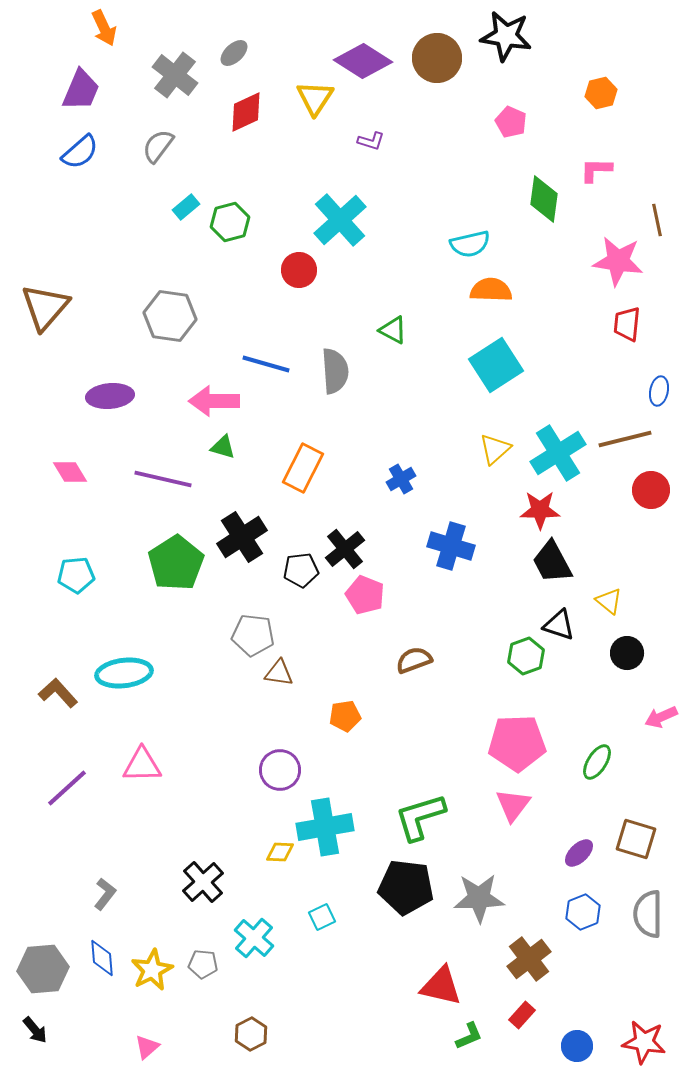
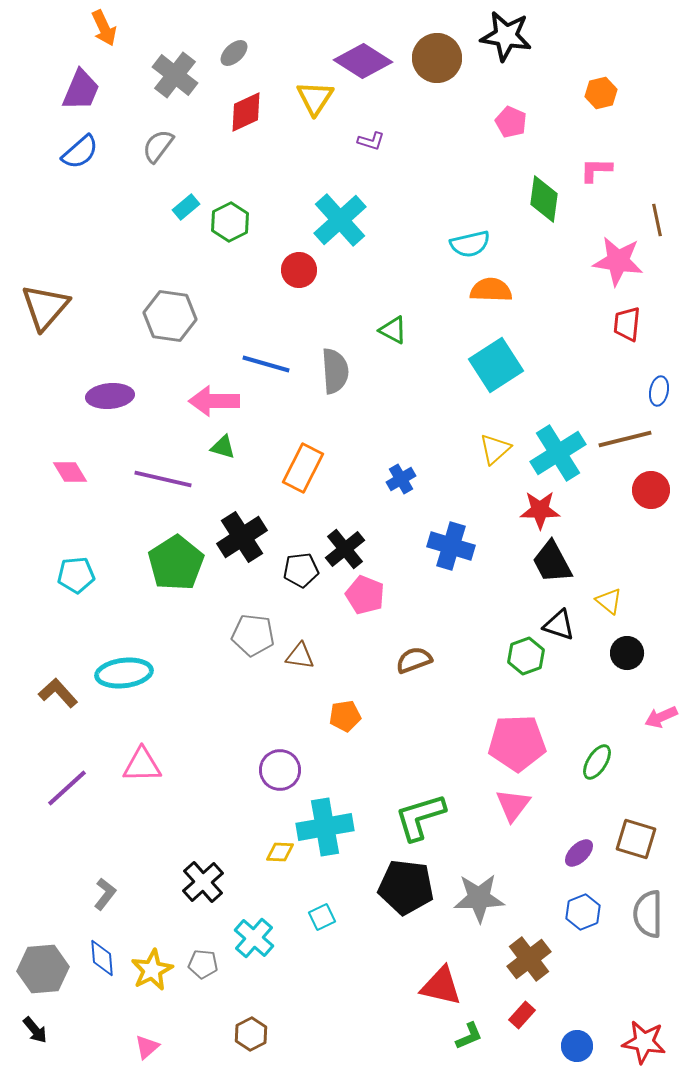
green hexagon at (230, 222): rotated 12 degrees counterclockwise
brown triangle at (279, 673): moved 21 px right, 17 px up
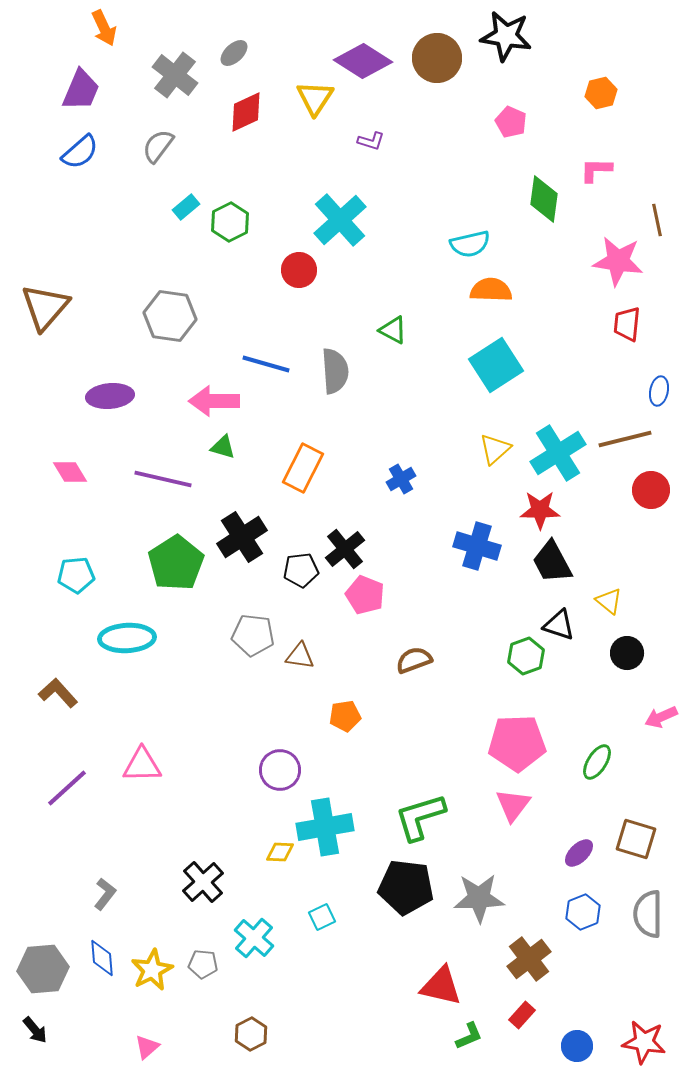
blue cross at (451, 546): moved 26 px right
cyan ellipse at (124, 673): moved 3 px right, 35 px up; rotated 4 degrees clockwise
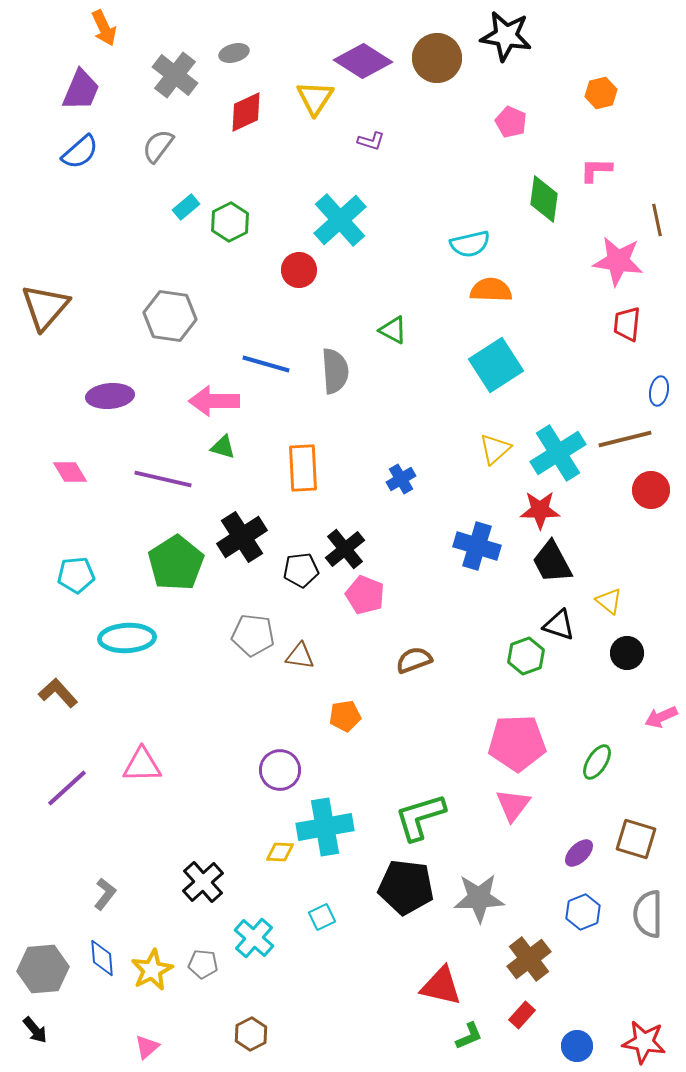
gray ellipse at (234, 53): rotated 28 degrees clockwise
orange rectangle at (303, 468): rotated 30 degrees counterclockwise
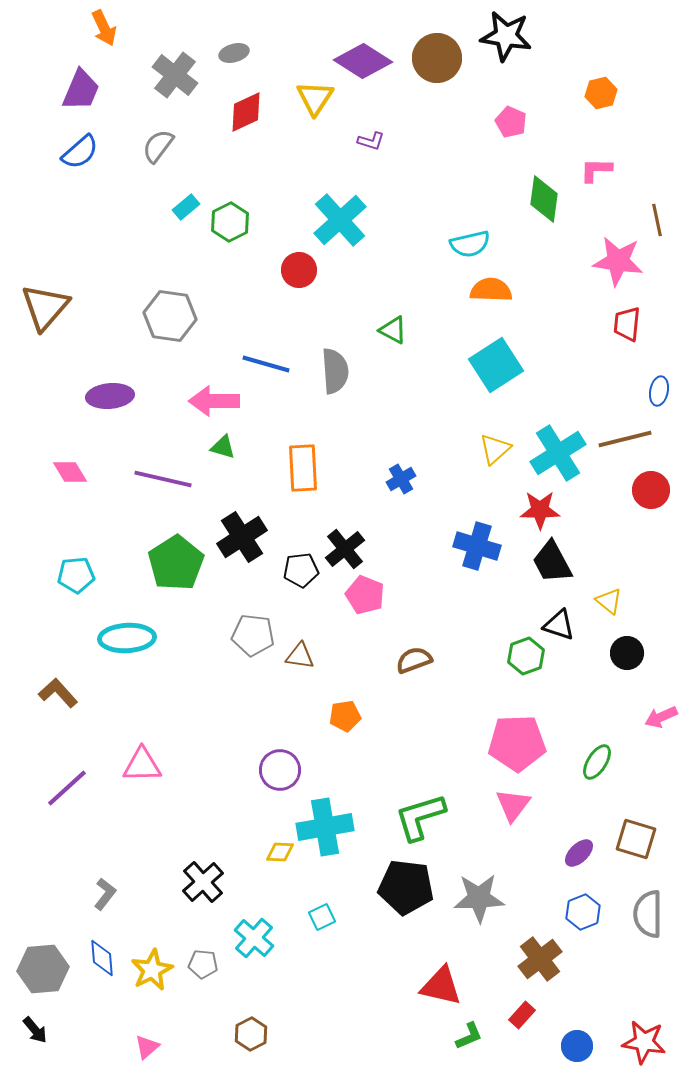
brown cross at (529, 959): moved 11 px right
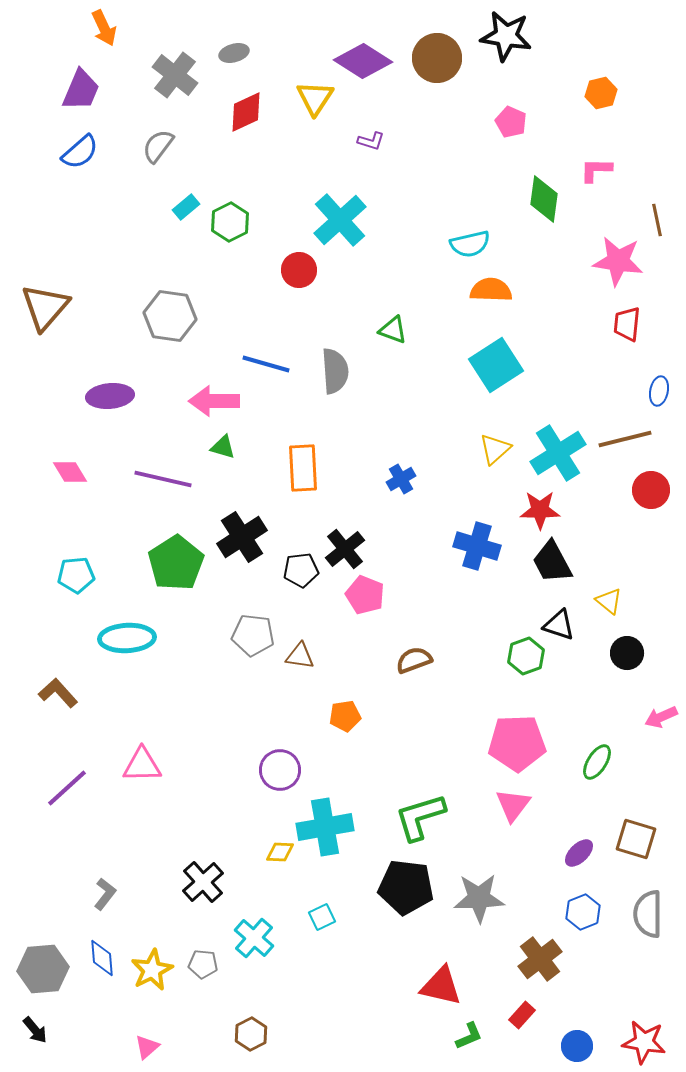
green triangle at (393, 330): rotated 8 degrees counterclockwise
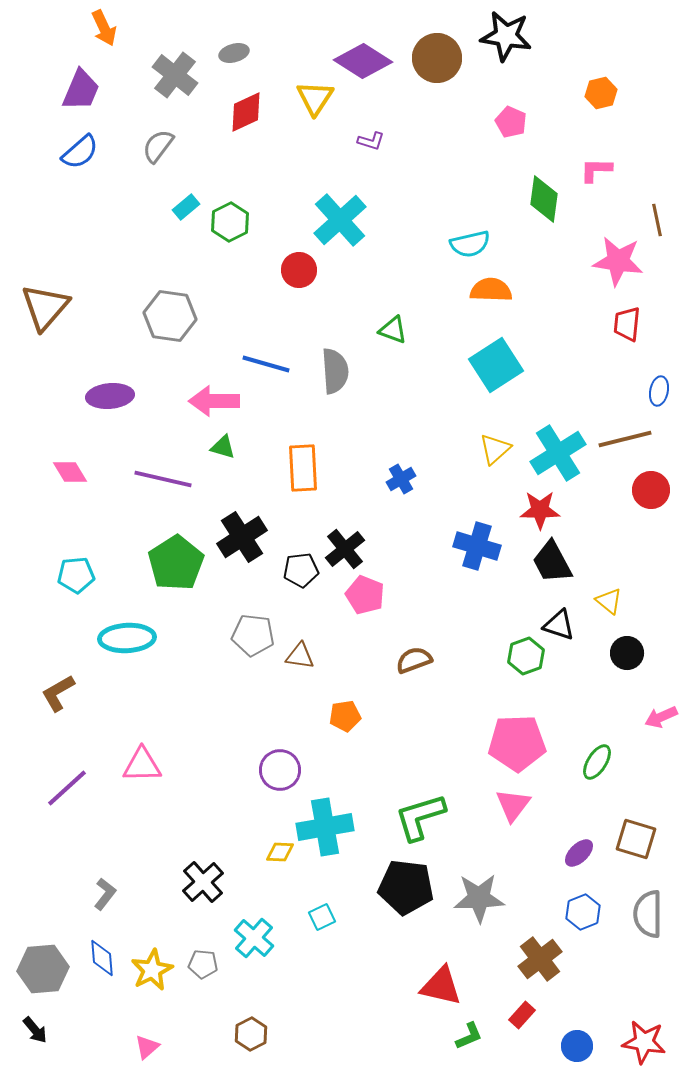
brown L-shape at (58, 693): rotated 78 degrees counterclockwise
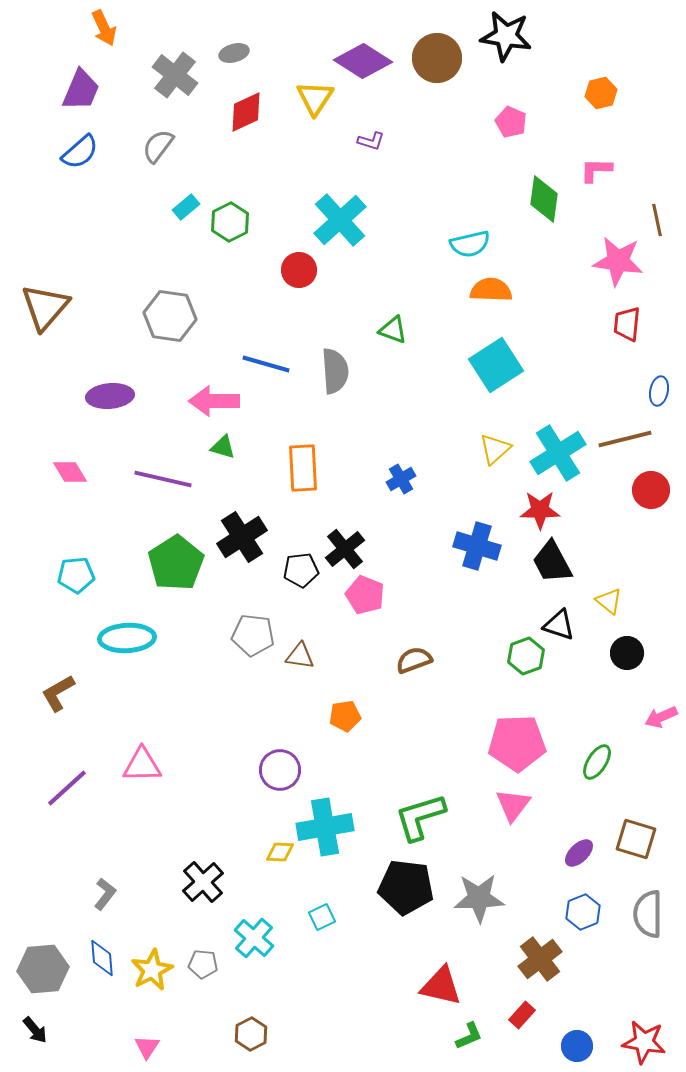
pink triangle at (147, 1047): rotated 16 degrees counterclockwise
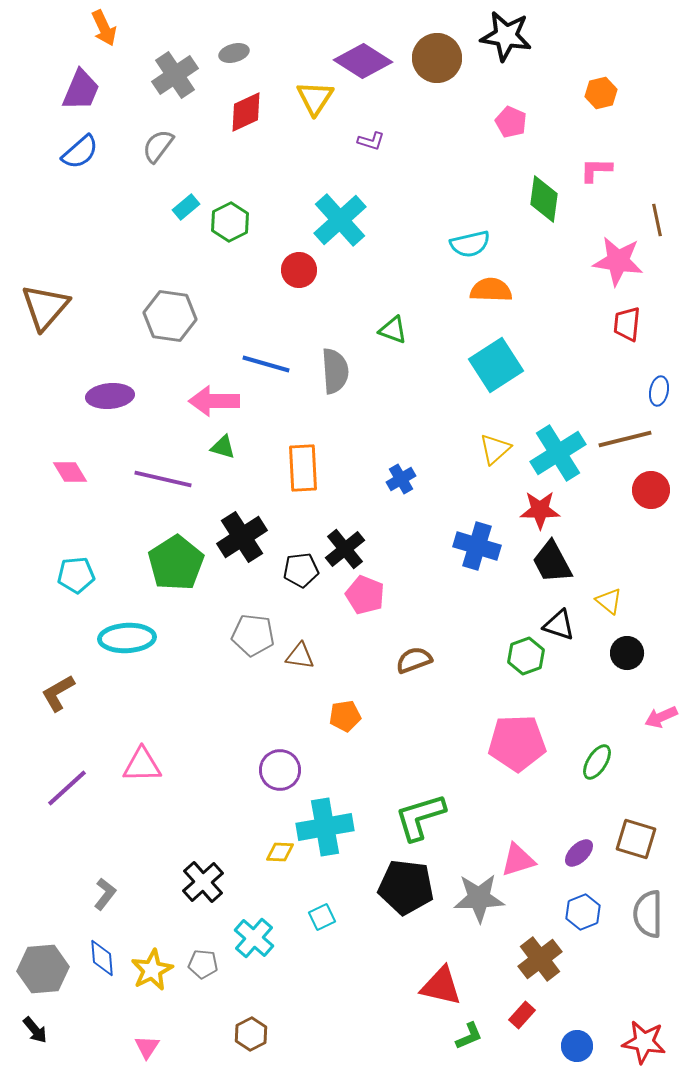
gray cross at (175, 75): rotated 18 degrees clockwise
pink triangle at (513, 805): moved 5 px right, 55 px down; rotated 36 degrees clockwise
